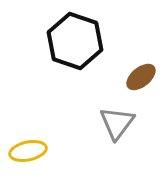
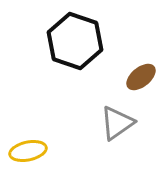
gray triangle: rotated 18 degrees clockwise
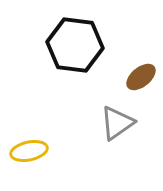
black hexagon: moved 4 px down; rotated 12 degrees counterclockwise
yellow ellipse: moved 1 px right
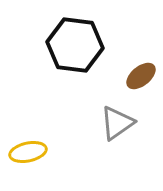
brown ellipse: moved 1 px up
yellow ellipse: moved 1 px left, 1 px down
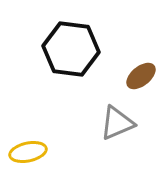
black hexagon: moved 4 px left, 4 px down
gray triangle: rotated 12 degrees clockwise
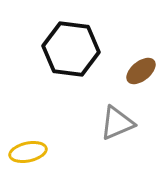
brown ellipse: moved 5 px up
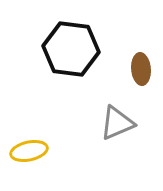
brown ellipse: moved 2 px up; rotated 56 degrees counterclockwise
yellow ellipse: moved 1 px right, 1 px up
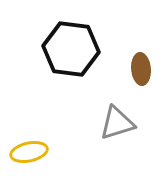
gray triangle: rotated 6 degrees clockwise
yellow ellipse: moved 1 px down
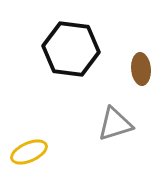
gray triangle: moved 2 px left, 1 px down
yellow ellipse: rotated 12 degrees counterclockwise
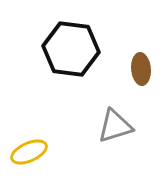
gray triangle: moved 2 px down
